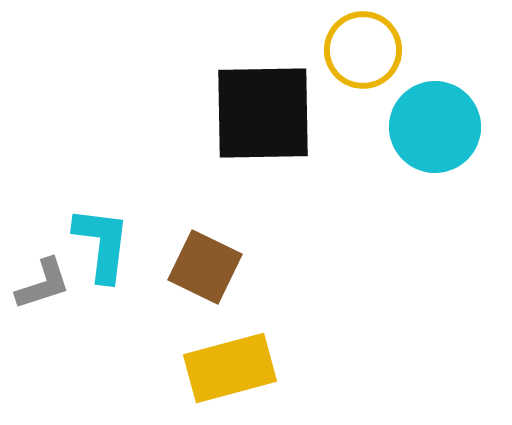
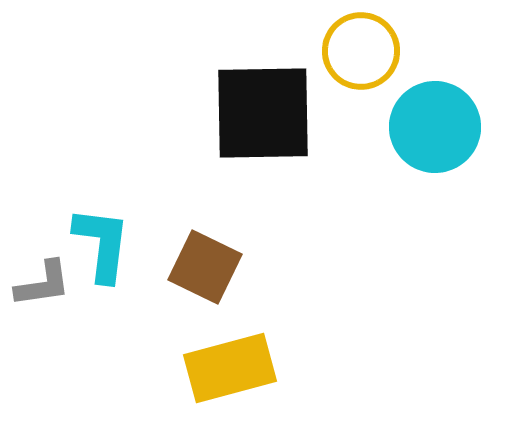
yellow circle: moved 2 px left, 1 px down
gray L-shape: rotated 10 degrees clockwise
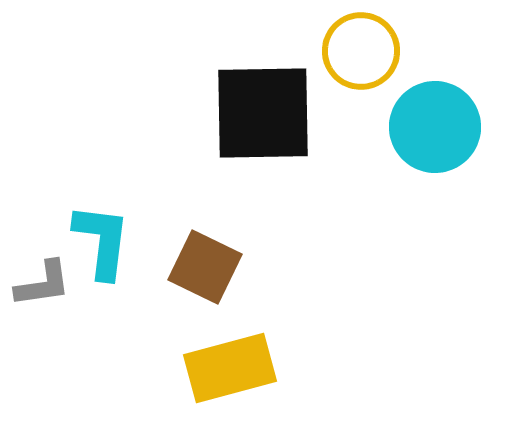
cyan L-shape: moved 3 px up
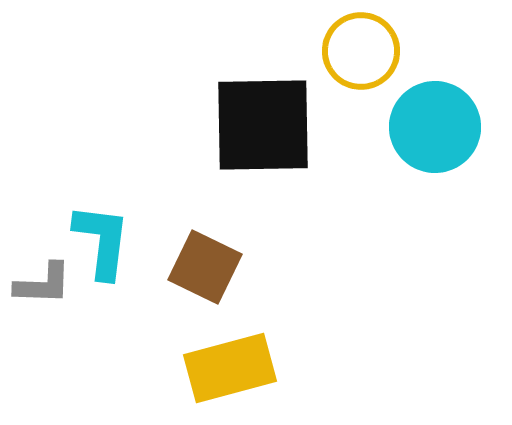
black square: moved 12 px down
gray L-shape: rotated 10 degrees clockwise
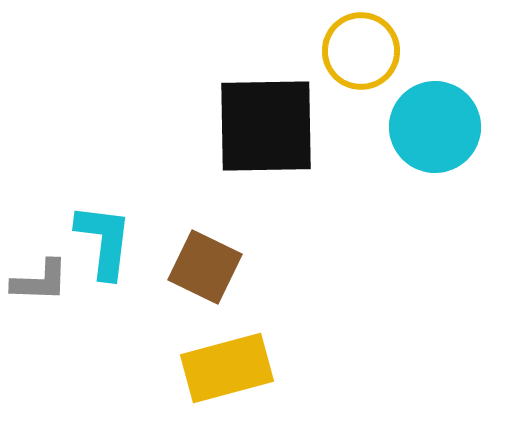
black square: moved 3 px right, 1 px down
cyan L-shape: moved 2 px right
gray L-shape: moved 3 px left, 3 px up
yellow rectangle: moved 3 px left
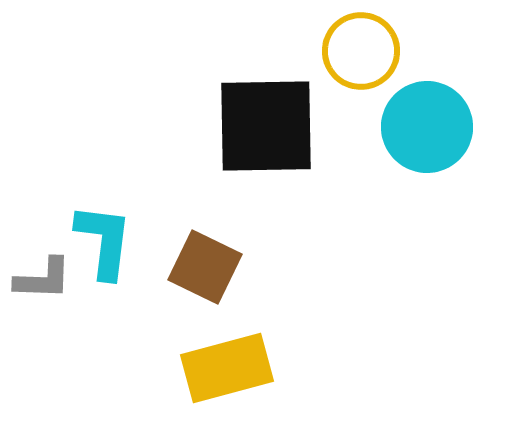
cyan circle: moved 8 px left
gray L-shape: moved 3 px right, 2 px up
